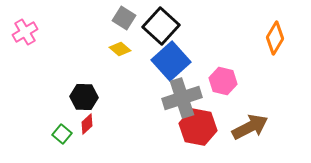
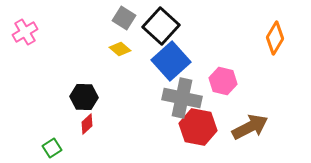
gray cross: rotated 30 degrees clockwise
green square: moved 10 px left, 14 px down; rotated 18 degrees clockwise
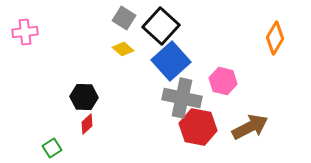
pink cross: rotated 25 degrees clockwise
yellow diamond: moved 3 px right
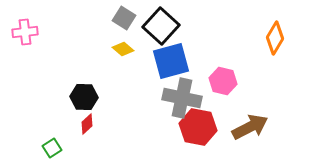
blue square: rotated 27 degrees clockwise
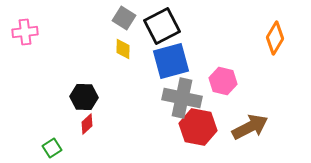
black square: moved 1 px right; rotated 21 degrees clockwise
yellow diamond: rotated 50 degrees clockwise
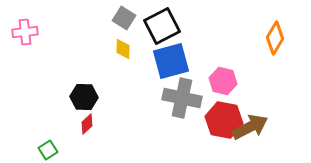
red hexagon: moved 26 px right, 7 px up
green square: moved 4 px left, 2 px down
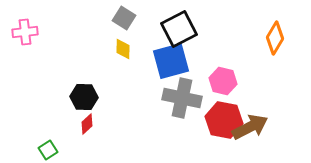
black square: moved 17 px right, 3 px down
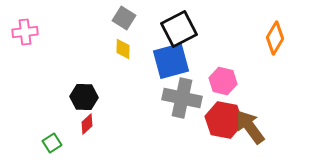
brown arrow: rotated 99 degrees counterclockwise
green square: moved 4 px right, 7 px up
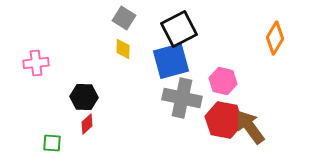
pink cross: moved 11 px right, 31 px down
green square: rotated 36 degrees clockwise
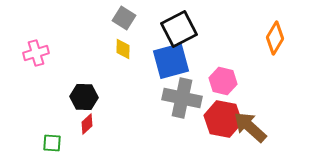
pink cross: moved 10 px up; rotated 10 degrees counterclockwise
red hexagon: moved 1 px left, 1 px up
brown arrow: rotated 12 degrees counterclockwise
